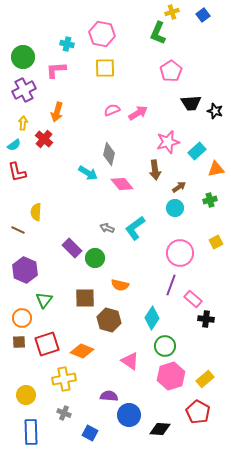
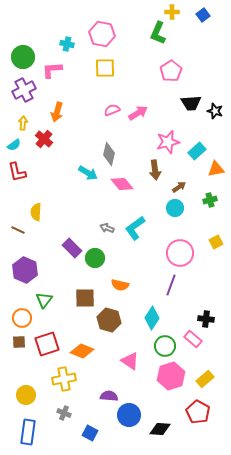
yellow cross at (172, 12): rotated 16 degrees clockwise
pink L-shape at (56, 70): moved 4 px left
pink rectangle at (193, 299): moved 40 px down
blue rectangle at (31, 432): moved 3 px left; rotated 10 degrees clockwise
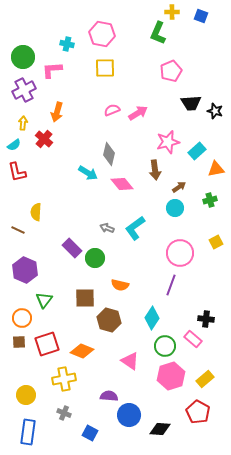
blue square at (203, 15): moved 2 px left, 1 px down; rotated 32 degrees counterclockwise
pink pentagon at (171, 71): rotated 10 degrees clockwise
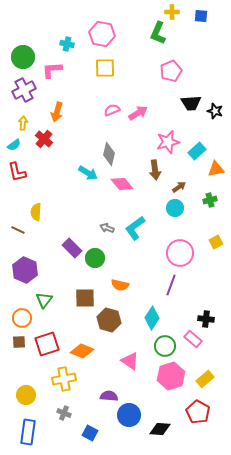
blue square at (201, 16): rotated 16 degrees counterclockwise
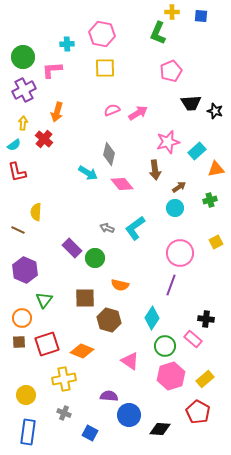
cyan cross at (67, 44): rotated 16 degrees counterclockwise
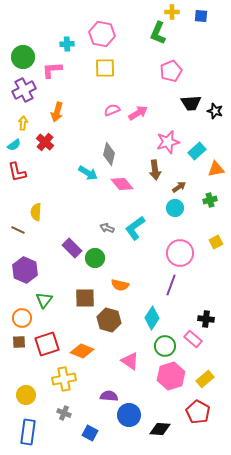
red cross at (44, 139): moved 1 px right, 3 px down
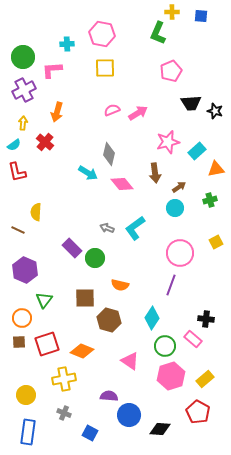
brown arrow at (155, 170): moved 3 px down
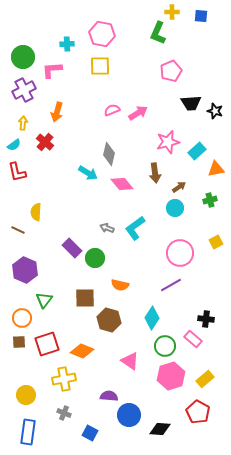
yellow square at (105, 68): moved 5 px left, 2 px up
purple line at (171, 285): rotated 40 degrees clockwise
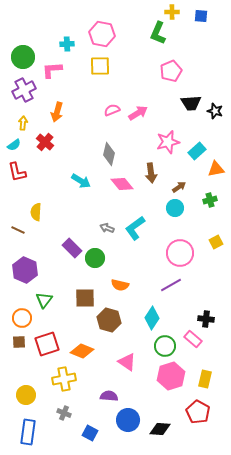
cyan arrow at (88, 173): moved 7 px left, 8 px down
brown arrow at (155, 173): moved 4 px left
pink triangle at (130, 361): moved 3 px left, 1 px down
yellow rectangle at (205, 379): rotated 36 degrees counterclockwise
blue circle at (129, 415): moved 1 px left, 5 px down
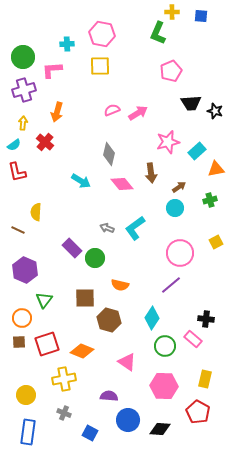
purple cross at (24, 90): rotated 10 degrees clockwise
purple line at (171, 285): rotated 10 degrees counterclockwise
pink hexagon at (171, 376): moved 7 px left, 10 px down; rotated 20 degrees clockwise
